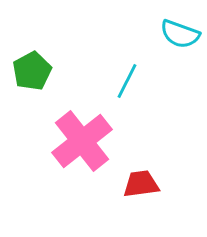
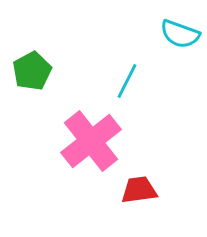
pink cross: moved 9 px right
red trapezoid: moved 2 px left, 6 px down
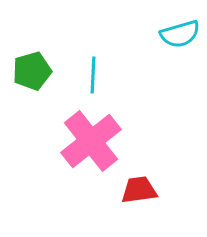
cyan semicircle: rotated 36 degrees counterclockwise
green pentagon: rotated 12 degrees clockwise
cyan line: moved 34 px left, 6 px up; rotated 24 degrees counterclockwise
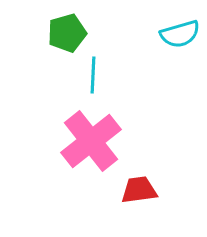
green pentagon: moved 35 px right, 38 px up
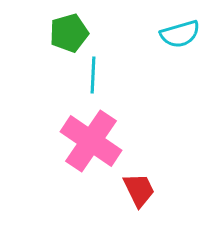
green pentagon: moved 2 px right
pink cross: rotated 18 degrees counterclockwise
red trapezoid: rotated 72 degrees clockwise
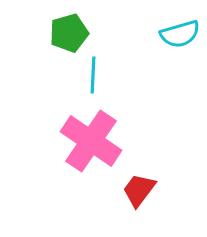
red trapezoid: rotated 117 degrees counterclockwise
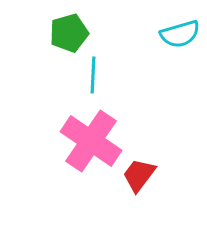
red trapezoid: moved 15 px up
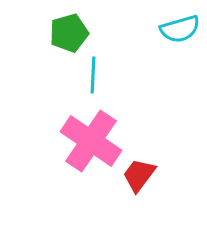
cyan semicircle: moved 5 px up
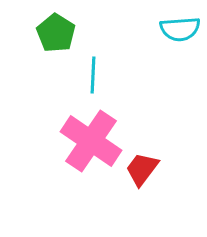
cyan semicircle: rotated 12 degrees clockwise
green pentagon: moved 13 px left; rotated 24 degrees counterclockwise
red trapezoid: moved 3 px right, 6 px up
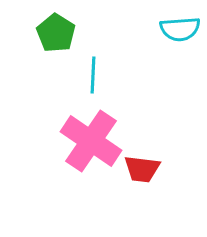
red trapezoid: rotated 120 degrees counterclockwise
